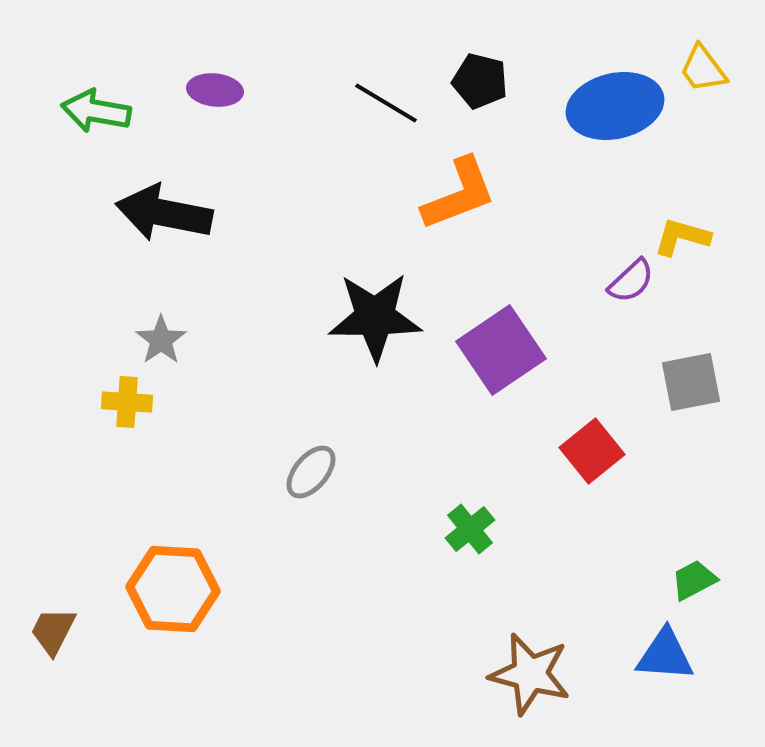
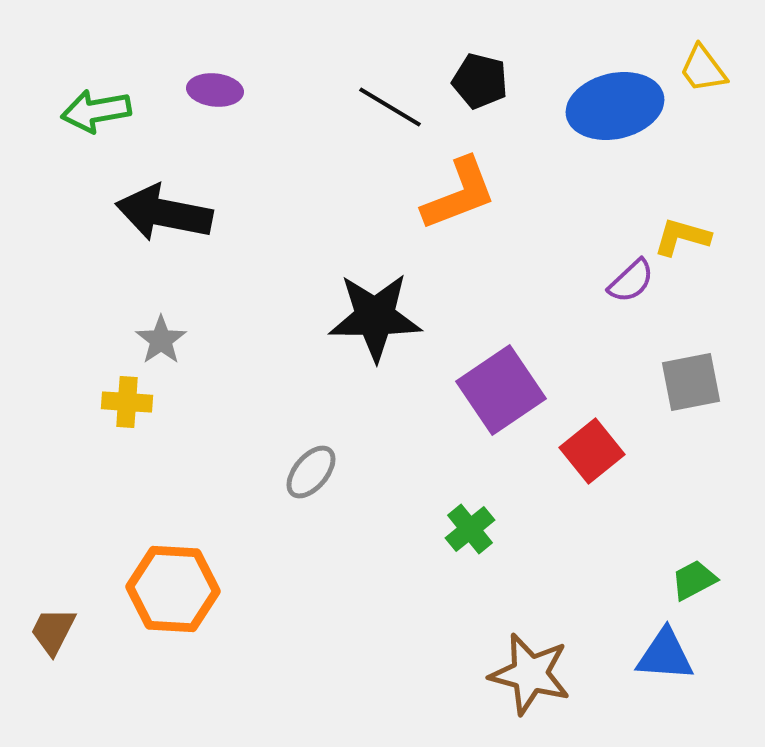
black line: moved 4 px right, 4 px down
green arrow: rotated 20 degrees counterclockwise
purple square: moved 40 px down
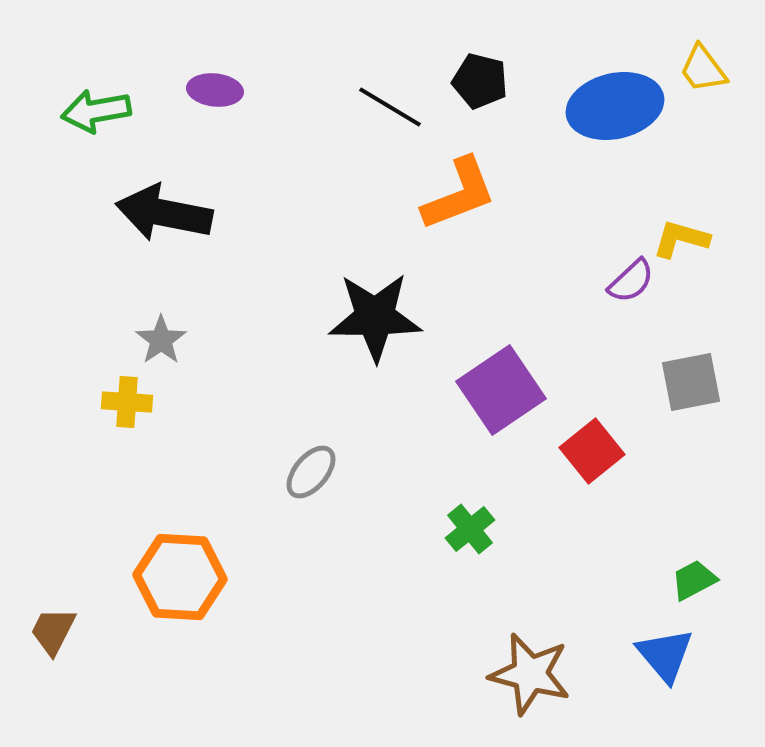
yellow L-shape: moved 1 px left, 2 px down
orange hexagon: moved 7 px right, 12 px up
blue triangle: rotated 46 degrees clockwise
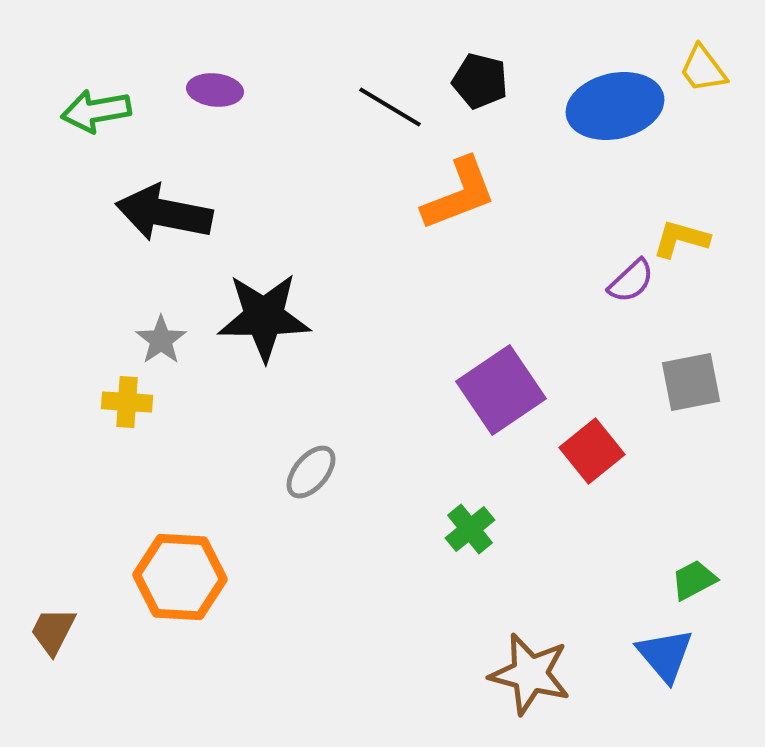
black star: moved 111 px left
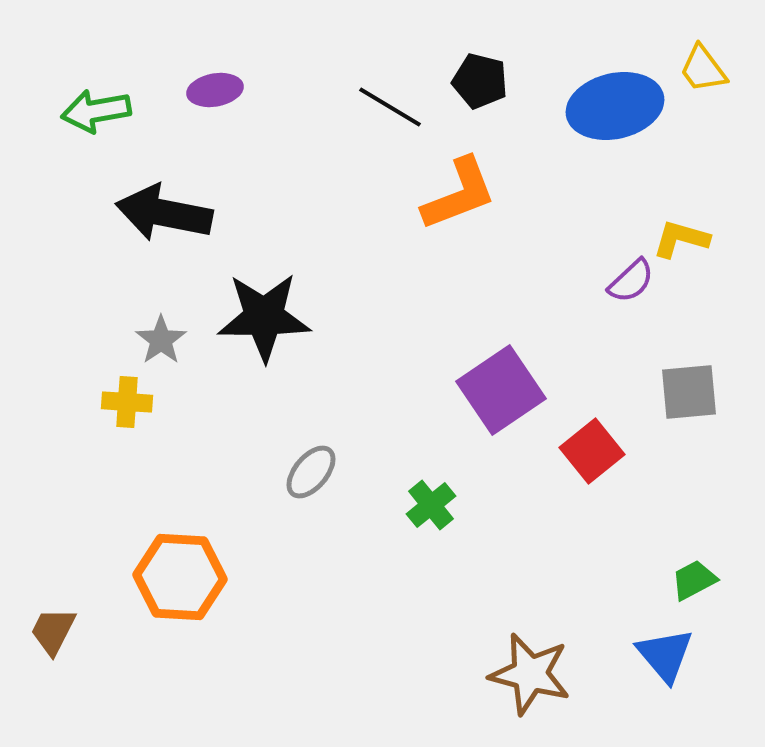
purple ellipse: rotated 16 degrees counterclockwise
gray square: moved 2 px left, 10 px down; rotated 6 degrees clockwise
green cross: moved 39 px left, 24 px up
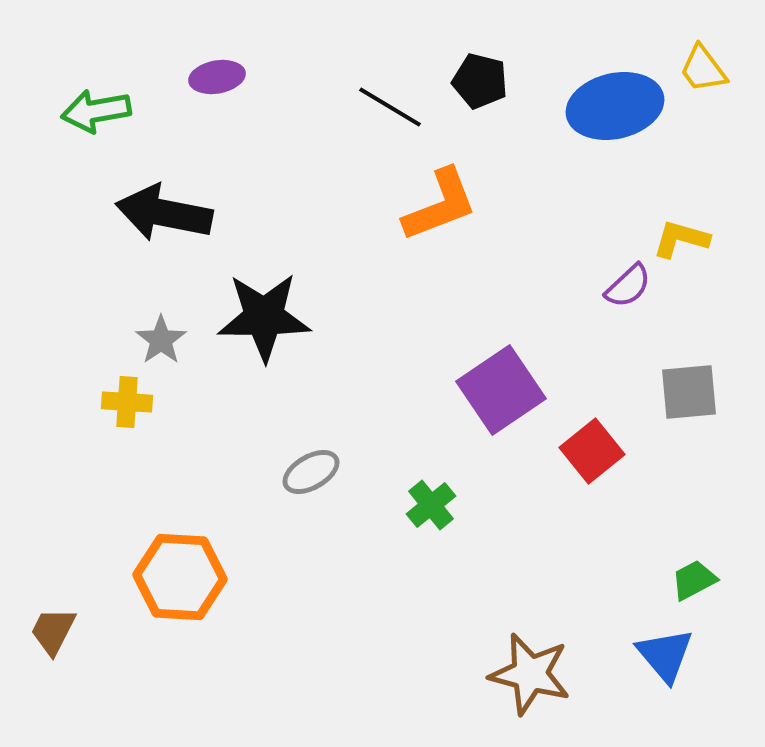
purple ellipse: moved 2 px right, 13 px up
orange L-shape: moved 19 px left, 11 px down
purple semicircle: moved 3 px left, 5 px down
gray ellipse: rotated 20 degrees clockwise
